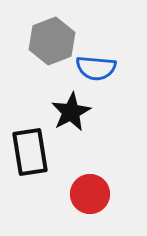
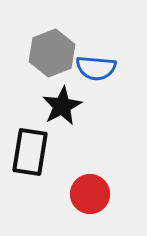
gray hexagon: moved 12 px down
black star: moved 9 px left, 6 px up
black rectangle: rotated 18 degrees clockwise
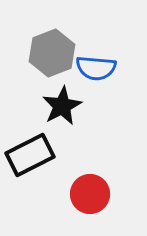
black rectangle: moved 3 px down; rotated 54 degrees clockwise
